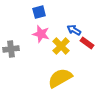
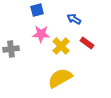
blue square: moved 2 px left, 2 px up
blue arrow: moved 11 px up
pink star: rotated 12 degrees counterclockwise
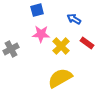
gray cross: rotated 21 degrees counterclockwise
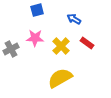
pink star: moved 6 px left, 4 px down
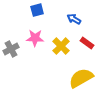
yellow semicircle: moved 21 px right
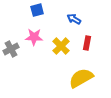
pink star: moved 1 px left, 1 px up
red rectangle: rotated 64 degrees clockwise
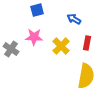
gray cross: rotated 28 degrees counterclockwise
yellow semicircle: moved 5 px right, 2 px up; rotated 130 degrees clockwise
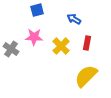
yellow semicircle: rotated 145 degrees counterclockwise
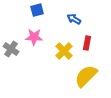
yellow cross: moved 3 px right, 5 px down
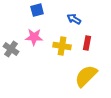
yellow cross: moved 2 px left, 5 px up; rotated 36 degrees counterclockwise
